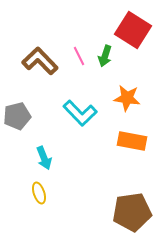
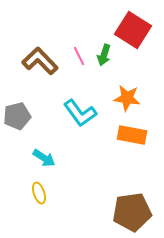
green arrow: moved 1 px left, 1 px up
cyan L-shape: rotated 8 degrees clockwise
orange rectangle: moved 6 px up
cyan arrow: rotated 35 degrees counterclockwise
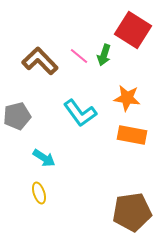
pink line: rotated 24 degrees counterclockwise
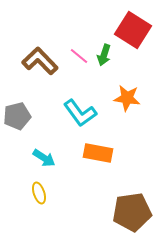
orange rectangle: moved 34 px left, 18 px down
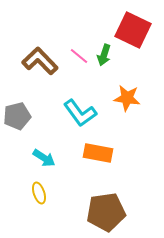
red square: rotated 6 degrees counterclockwise
brown pentagon: moved 26 px left
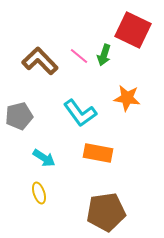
gray pentagon: moved 2 px right
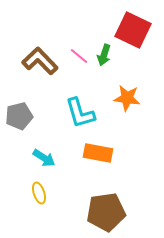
cyan L-shape: rotated 20 degrees clockwise
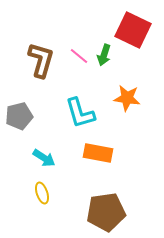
brown L-shape: moved 1 px right, 1 px up; rotated 60 degrees clockwise
yellow ellipse: moved 3 px right
